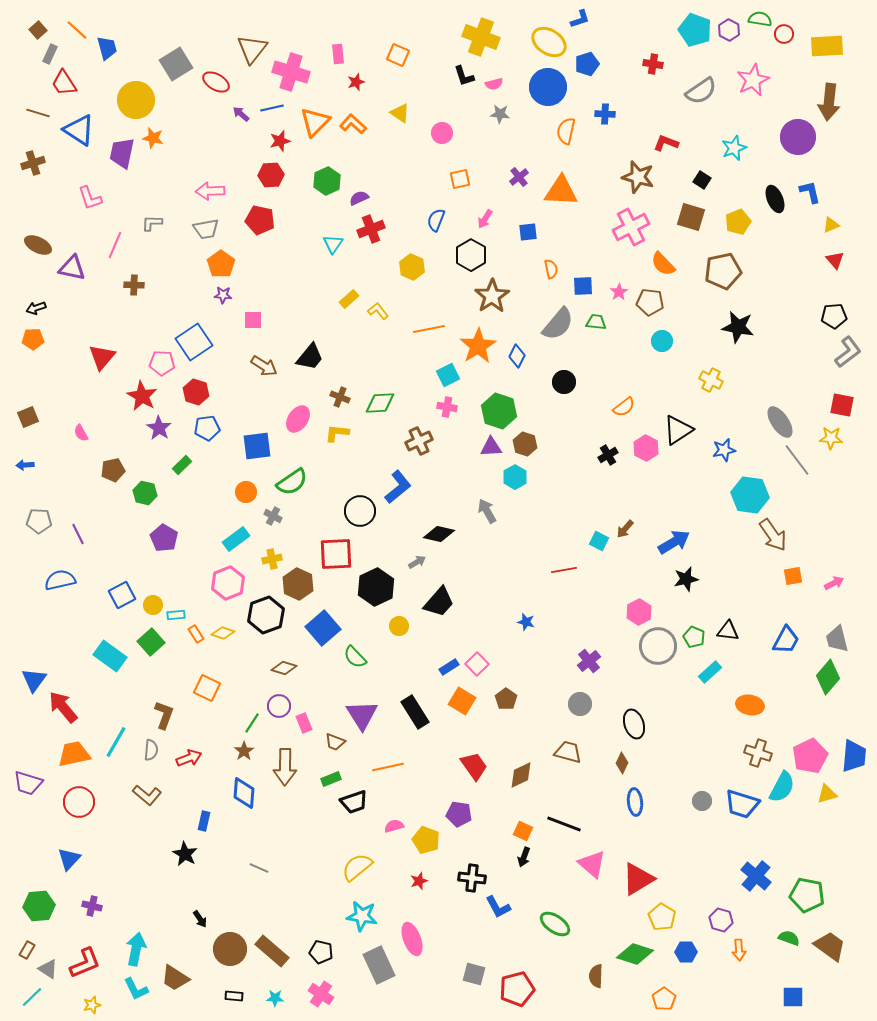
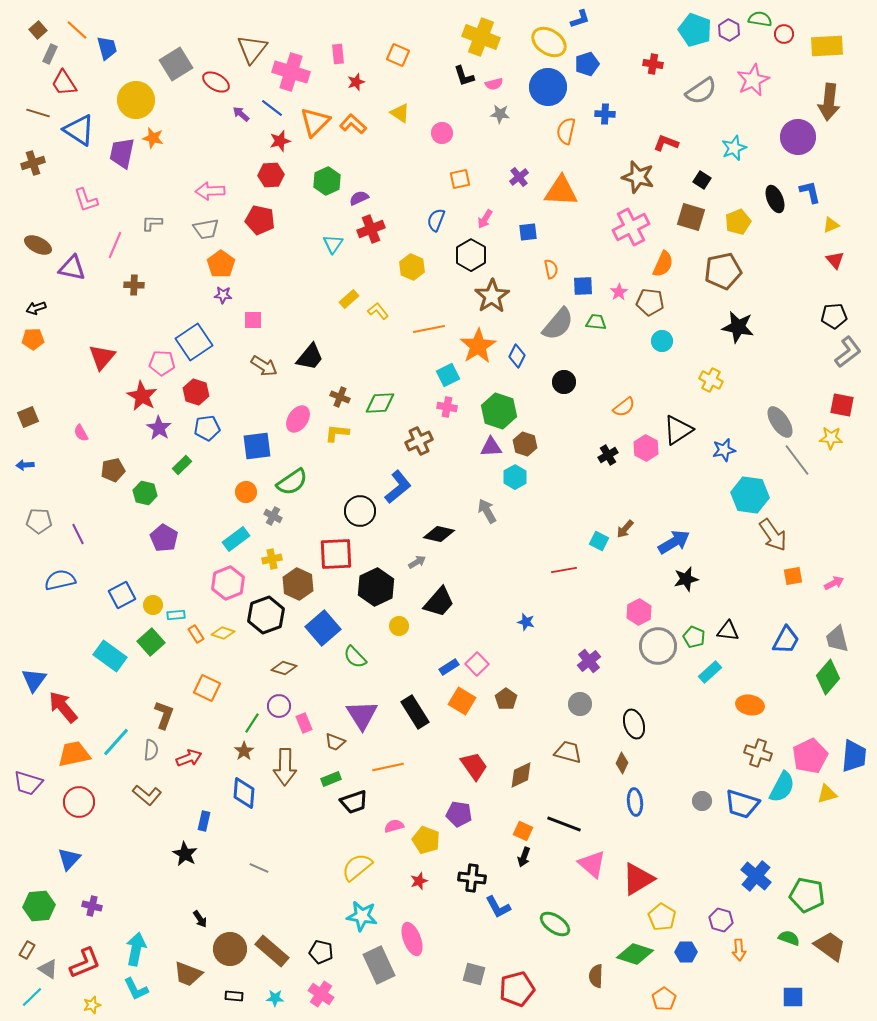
blue line at (272, 108): rotated 50 degrees clockwise
pink L-shape at (90, 198): moved 4 px left, 2 px down
orange semicircle at (663, 264): rotated 112 degrees counterclockwise
cyan line at (116, 742): rotated 12 degrees clockwise
brown trapezoid at (175, 978): moved 13 px right, 4 px up; rotated 12 degrees counterclockwise
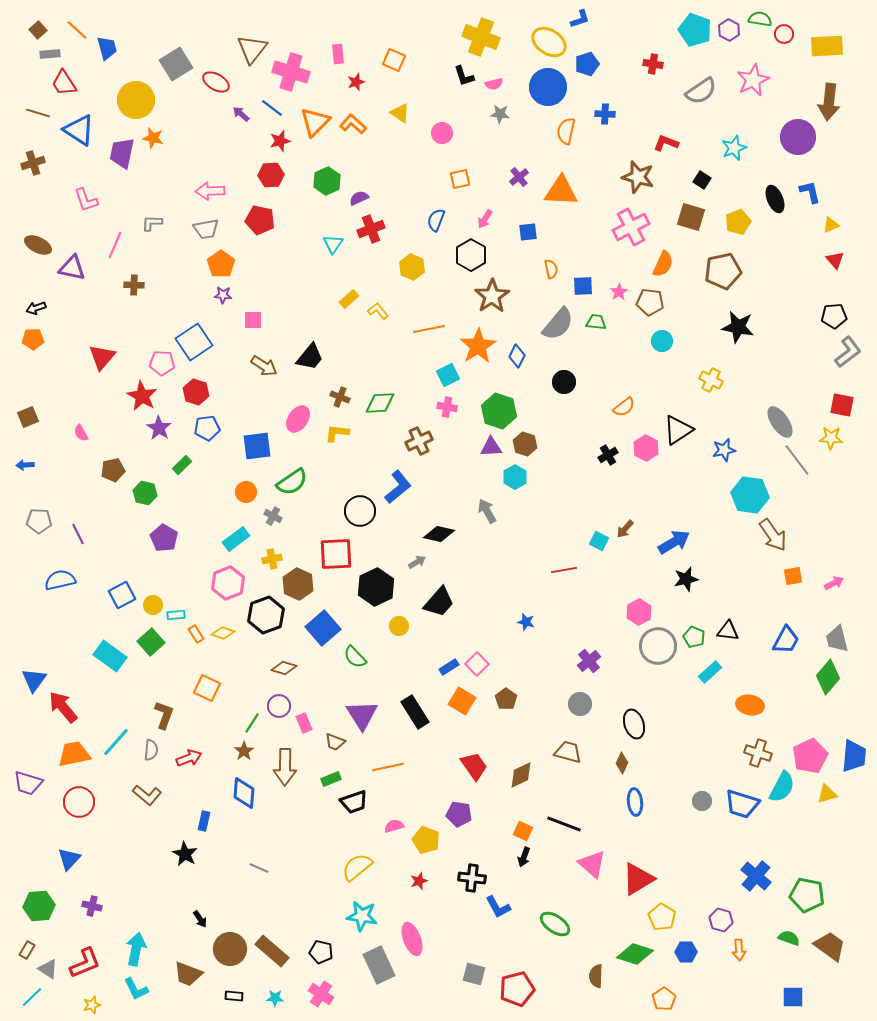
gray rectangle at (50, 54): rotated 60 degrees clockwise
orange square at (398, 55): moved 4 px left, 5 px down
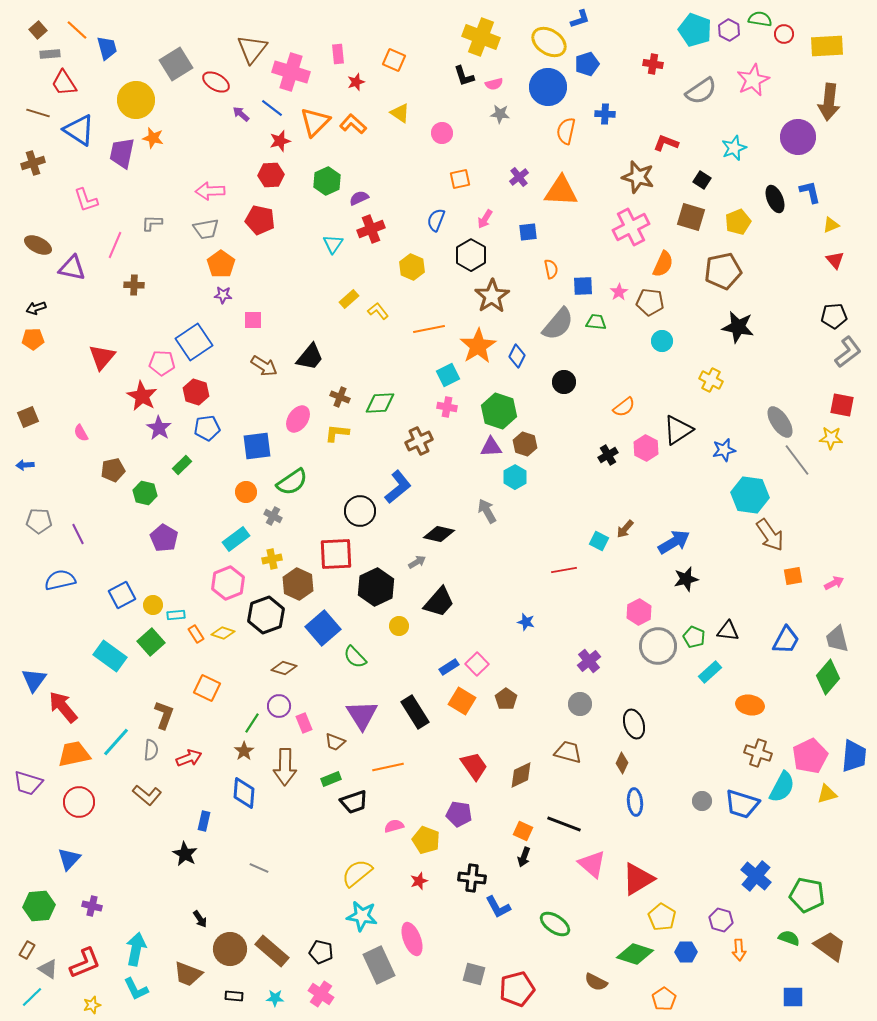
brown arrow at (773, 535): moved 3 px left
yellow semicircle at (357, 867): moved 6 px down
brown semicircle at (596, 976): moved 6 px down; rotated 65 degrees counterclockwise
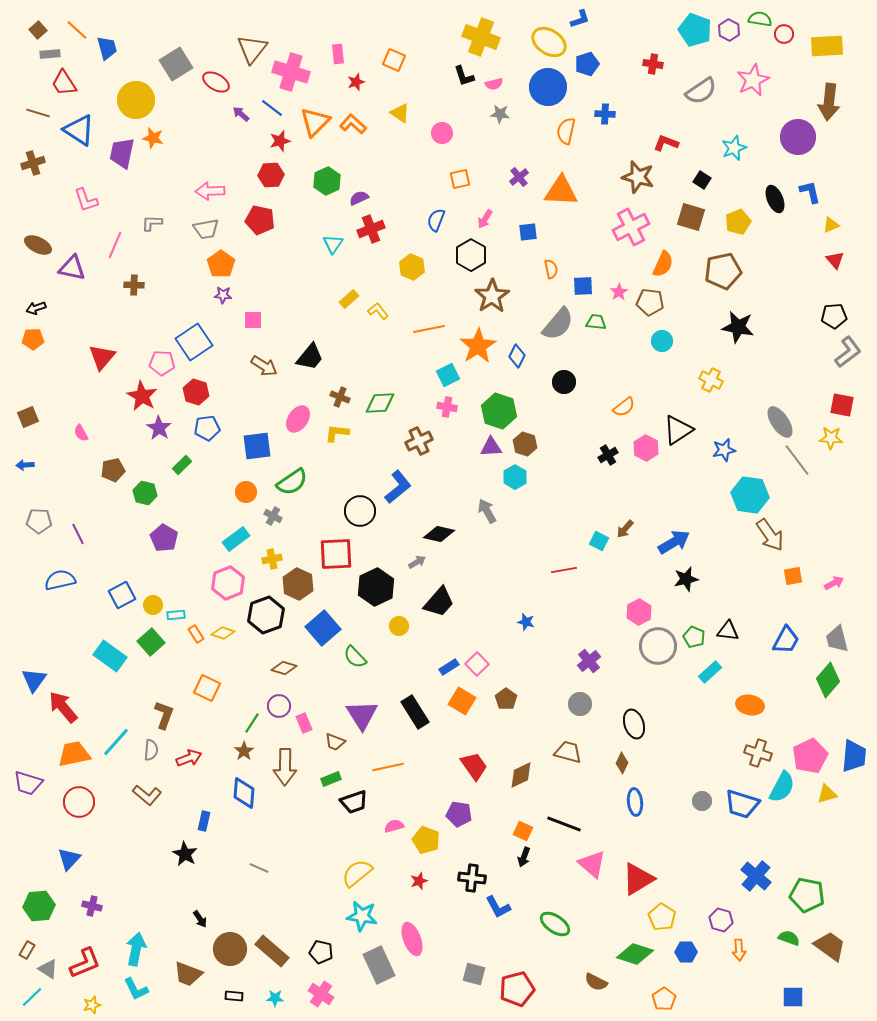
green diamond at (828, 677): moved 3 px down
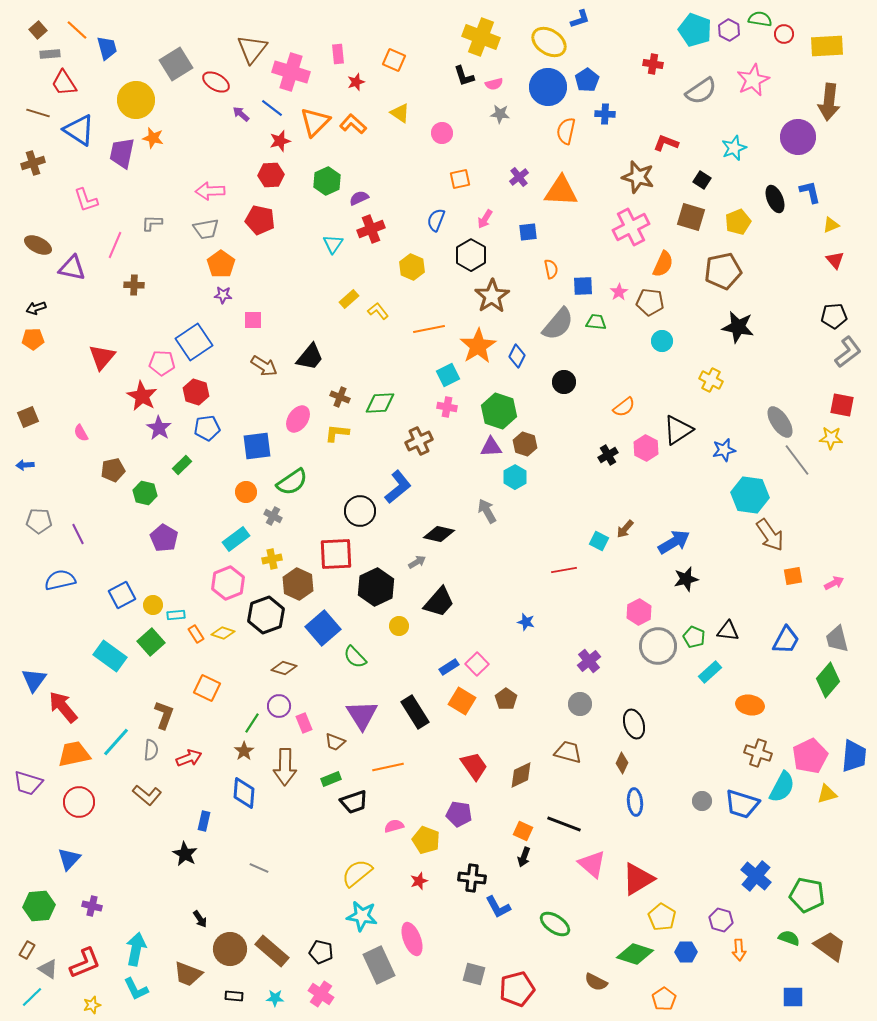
blue pentagon at (587, 64): moved 16 px down; rotated 15 degrees counterclockwise
